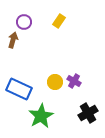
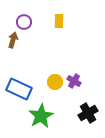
yellow rectangle: rotated 32 degrees counterclockwise
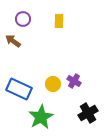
purple circle: moved 1 px left, 3 px up
brown arrow: moved 1 px down; rotated 70 degrees counterclockwise
yellow circle: moved 2 px left, 2 px down
green star: moved 1 px down
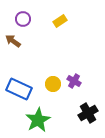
yellow rectangle: moved 1 px right; rotated 56 degrees clockwise
green star: moved 3 px left, 3 px down
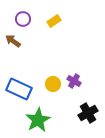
yellow rectangle: moved 6 px left
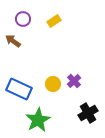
purple cross: rotated 16 degrees clockwise
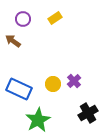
yellow rectangle: moved 1 px right, 3 px up
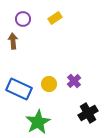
brown arrow: rotated 49 degrees clockwise
yellow circle: moved 4 px left
green star: moved 2 px down
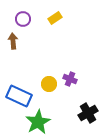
purple cross: moved 4 px left, 2 px up; rotated 24 degrees counterclockwise
blue rectangle: moved 7 px down
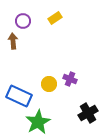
purple circle: moved 2 px down
